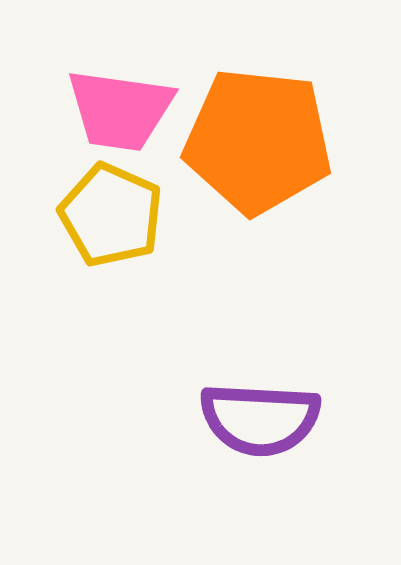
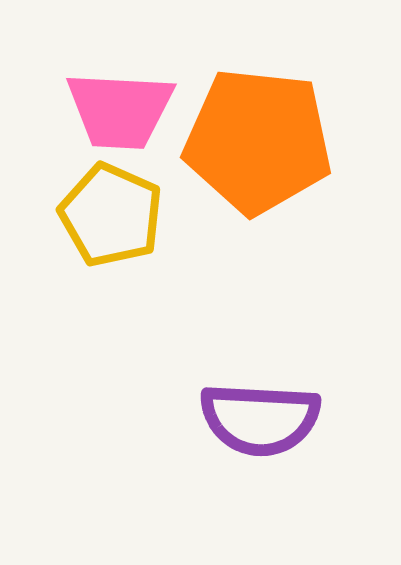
pink trapezoid: rotated 5 degrees counterclockwise
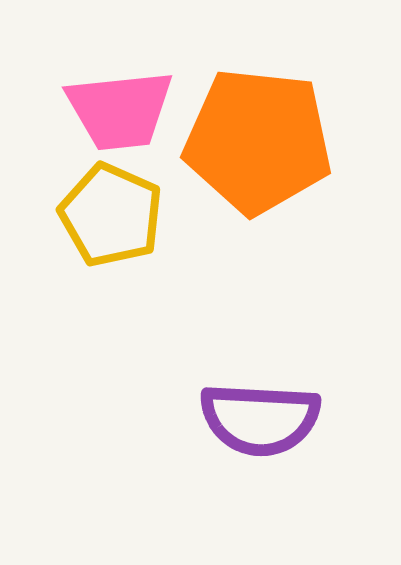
pink trapezoid: rotated 9 degrees counterclockwise
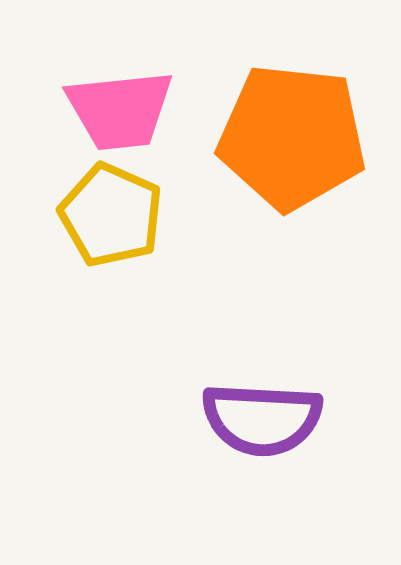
orange pentagon: moved 34 px right, 4 px up
purple semicircle: moved 2 px right
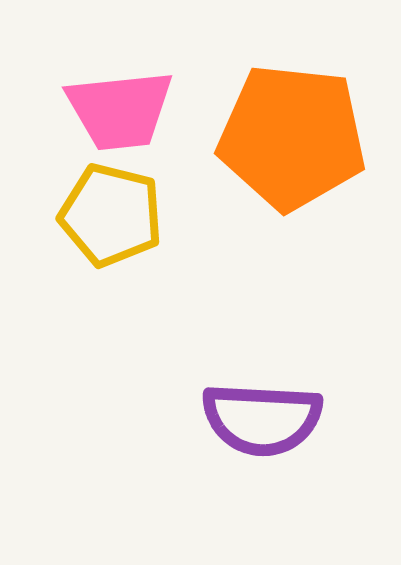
yellow pentagon: rotated 10 degrees counterclockwise
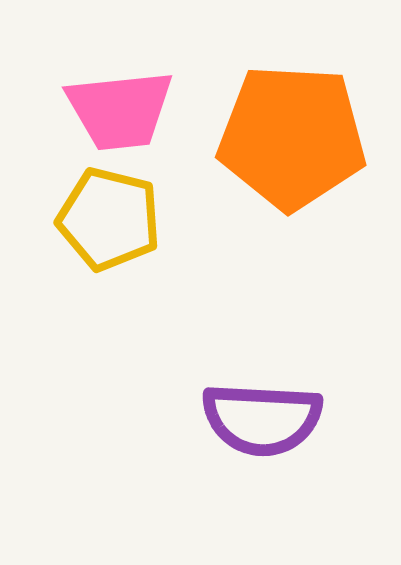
orange pentagon: rotated 3 degrees counterclockwise
yellow pentagon: moved 2 px left, 4 px down
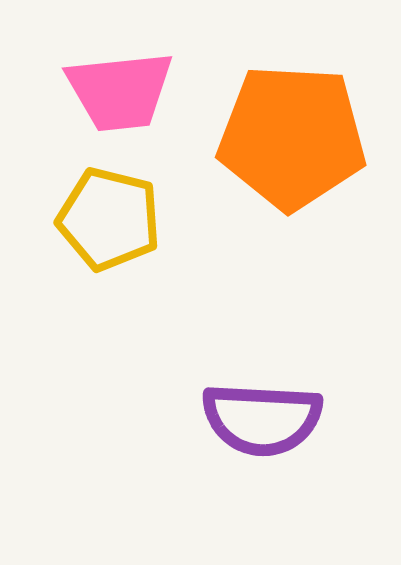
pink trapezoid: moved 19 px up
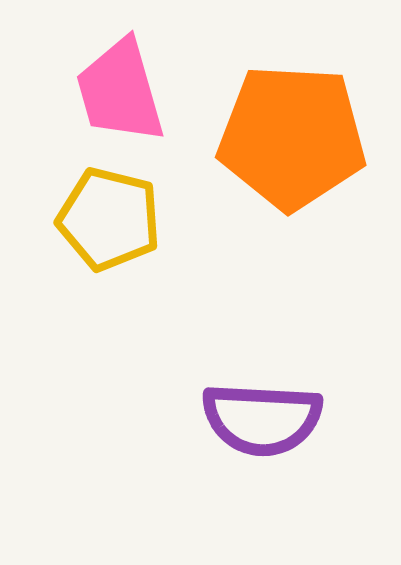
pink trapezoid: rotated 80 degrees clockwise
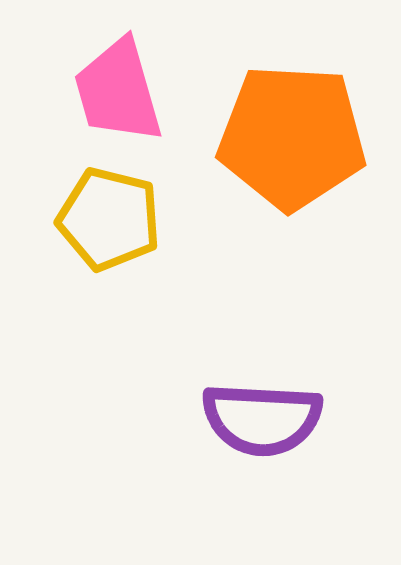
pink trapezoid: moved 2 px left
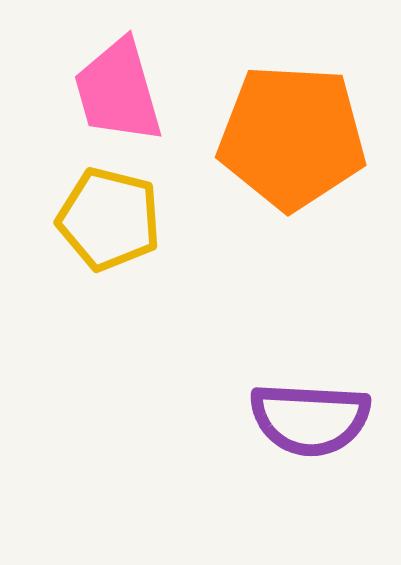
purple semicircle: moved 48 px right
